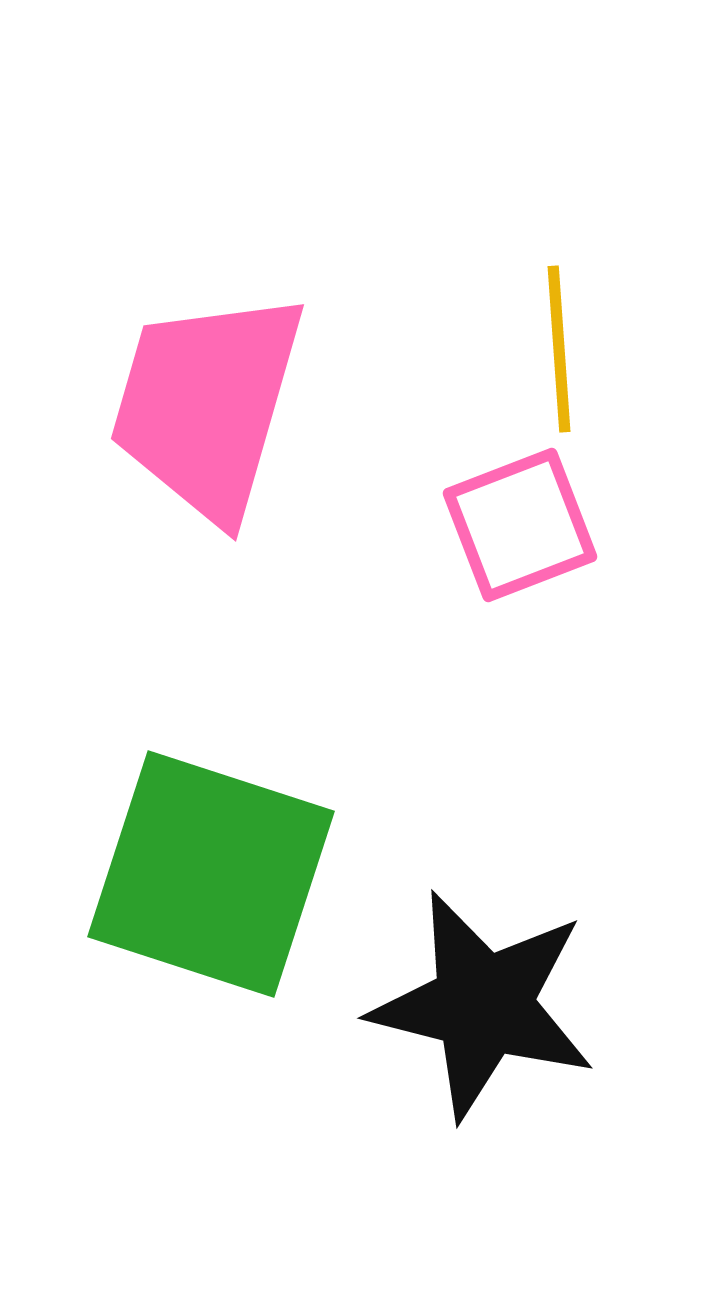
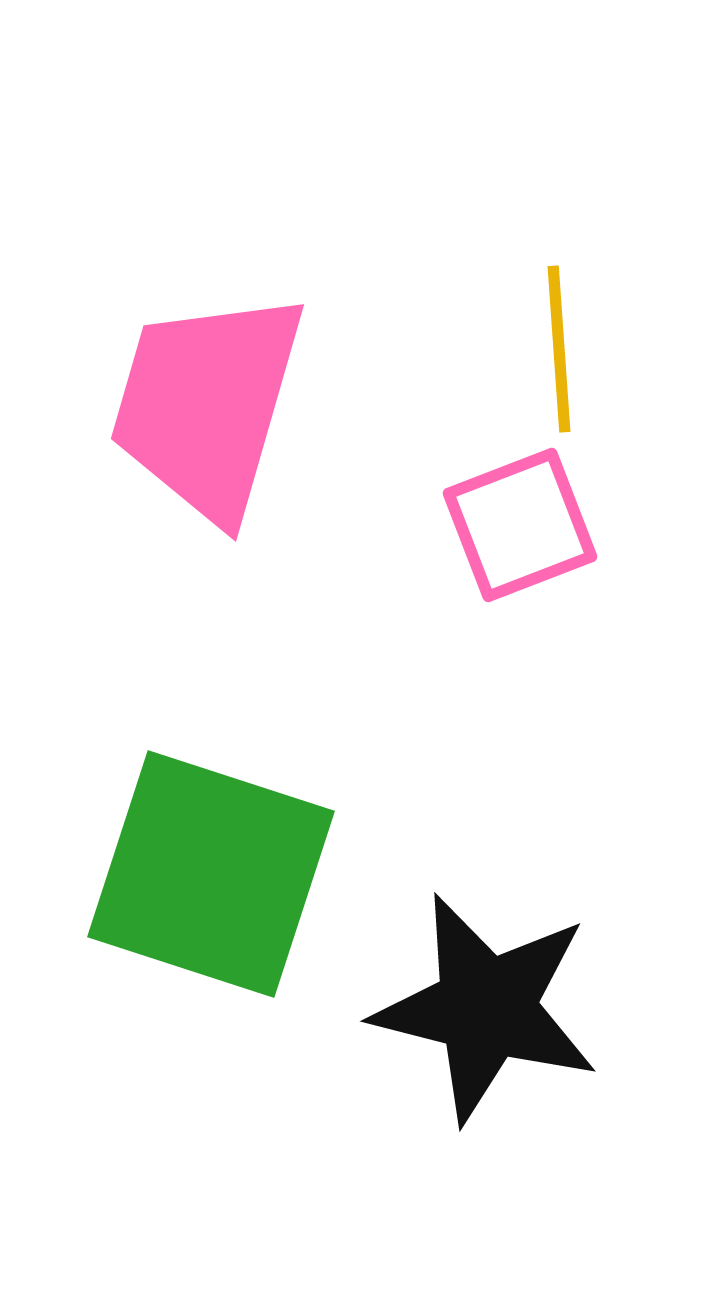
black star: moved 3 px right, 3 px down
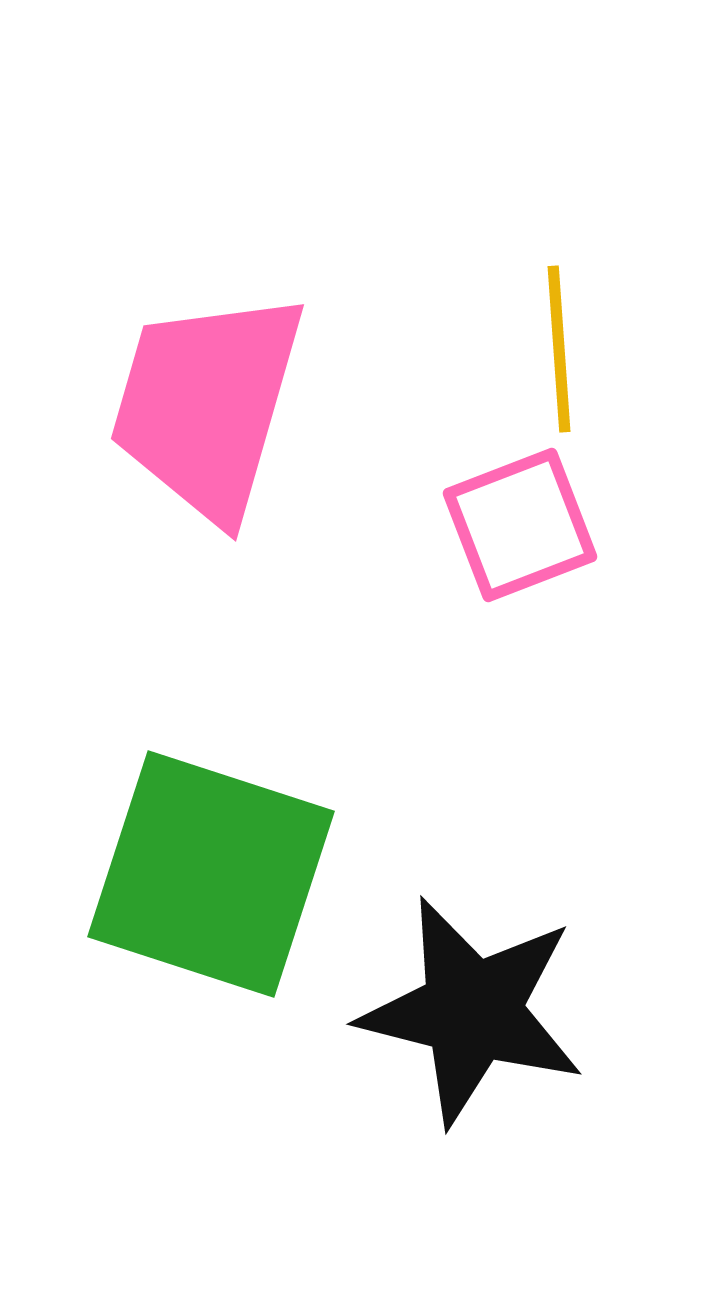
black star: moved 14 px left, 3 px down
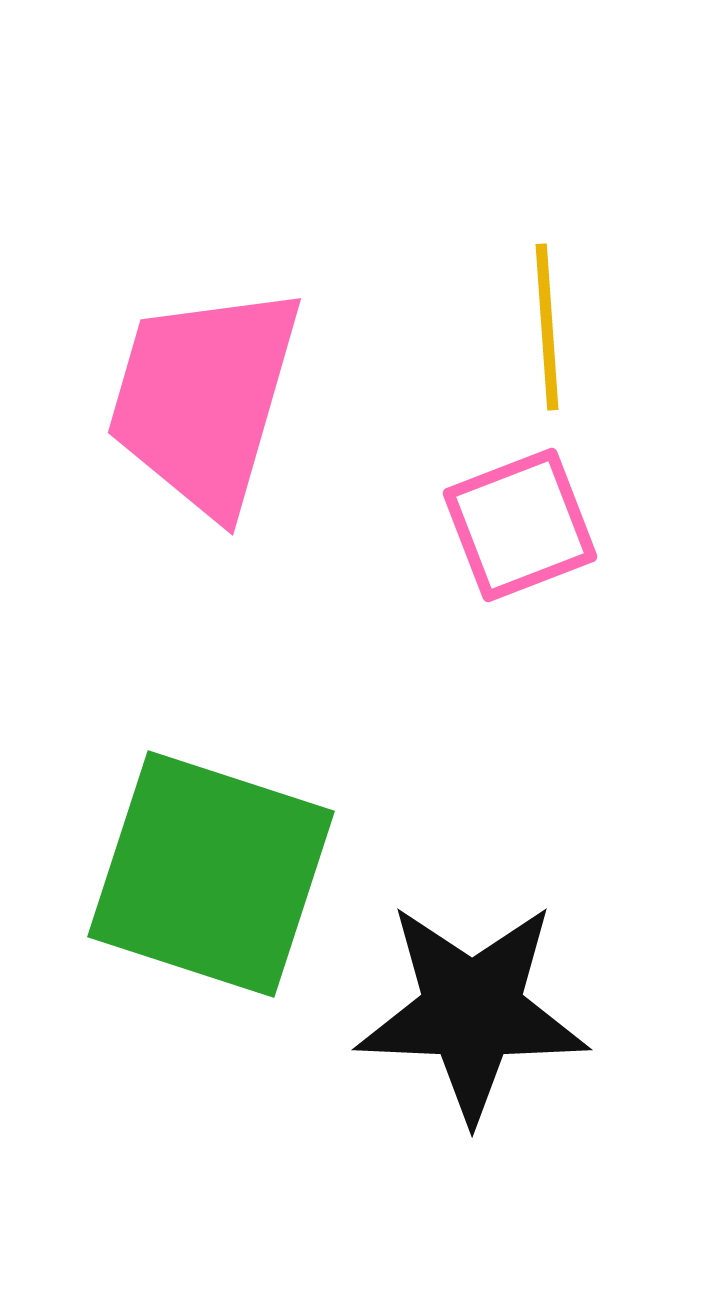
yellow line: moved 12 px left, 22 px up
pink trapezoid: moved 3 px left, 6 px up
black star: rotated 12 degrees counterclockwise
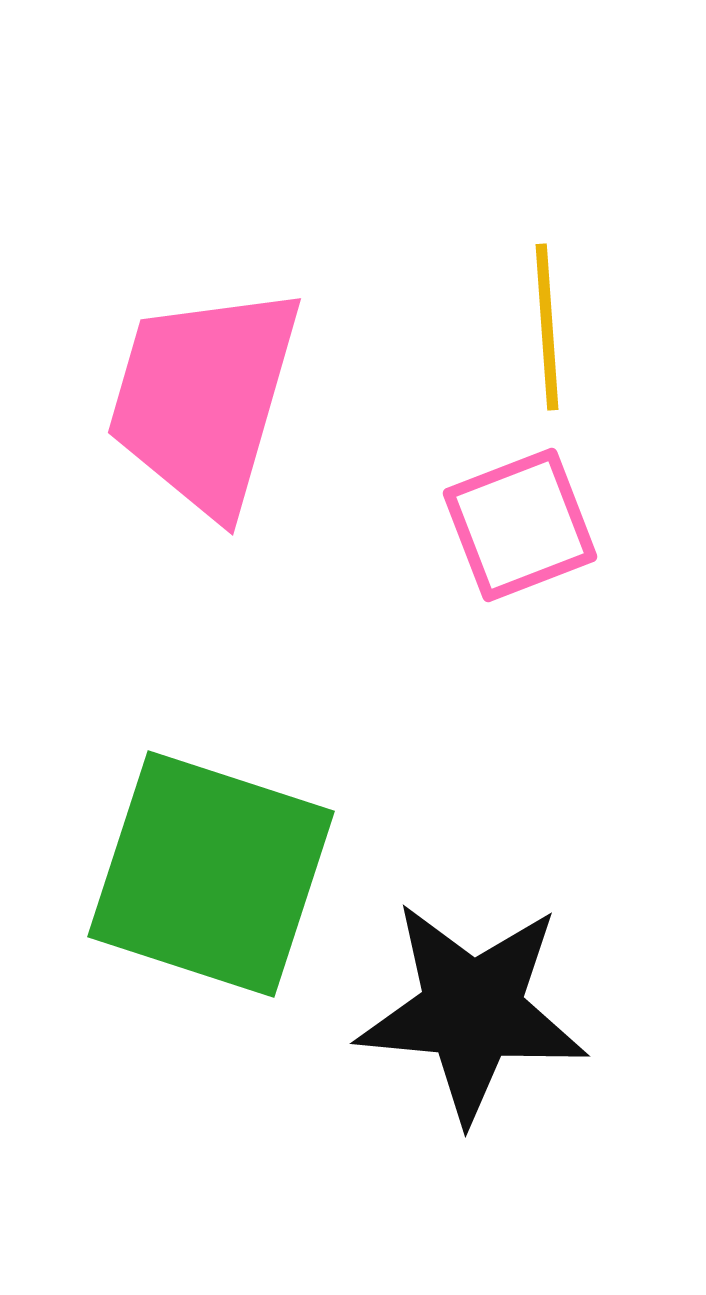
black star: rotated 3 degrees clockwise
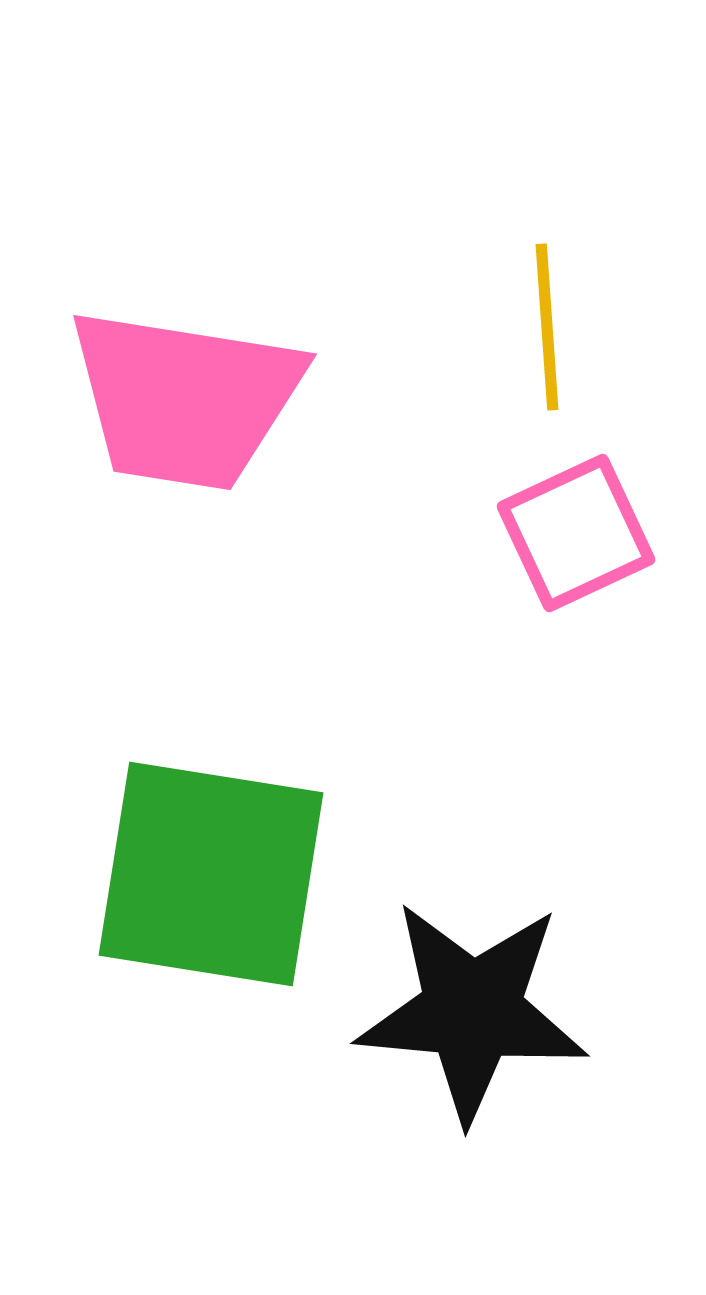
pink trapezoid: moved 19 px left; rotated 97 degrees counterclockwise
pink square: moved 56 px right, 8 px down; rotated 4 degrees counterclockwise
green square: rotated 9 degrees counterclockwise
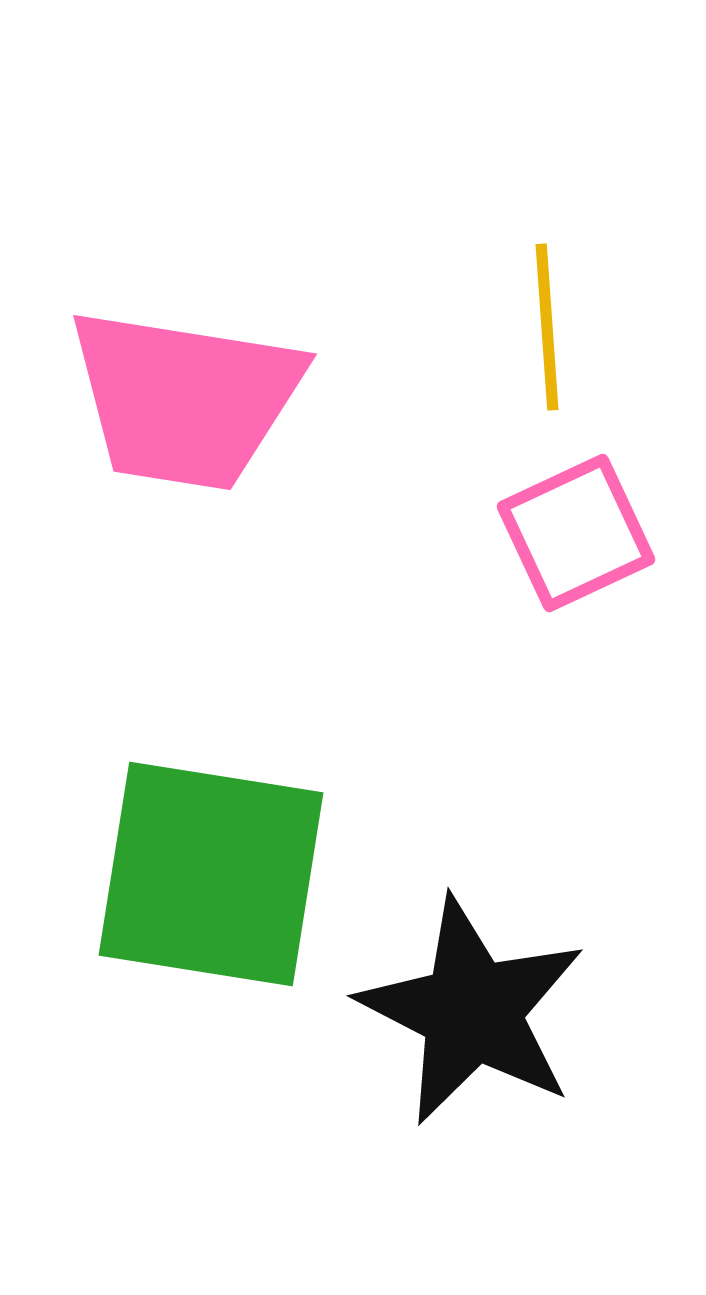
black star: rotated 22 degrees clockwise
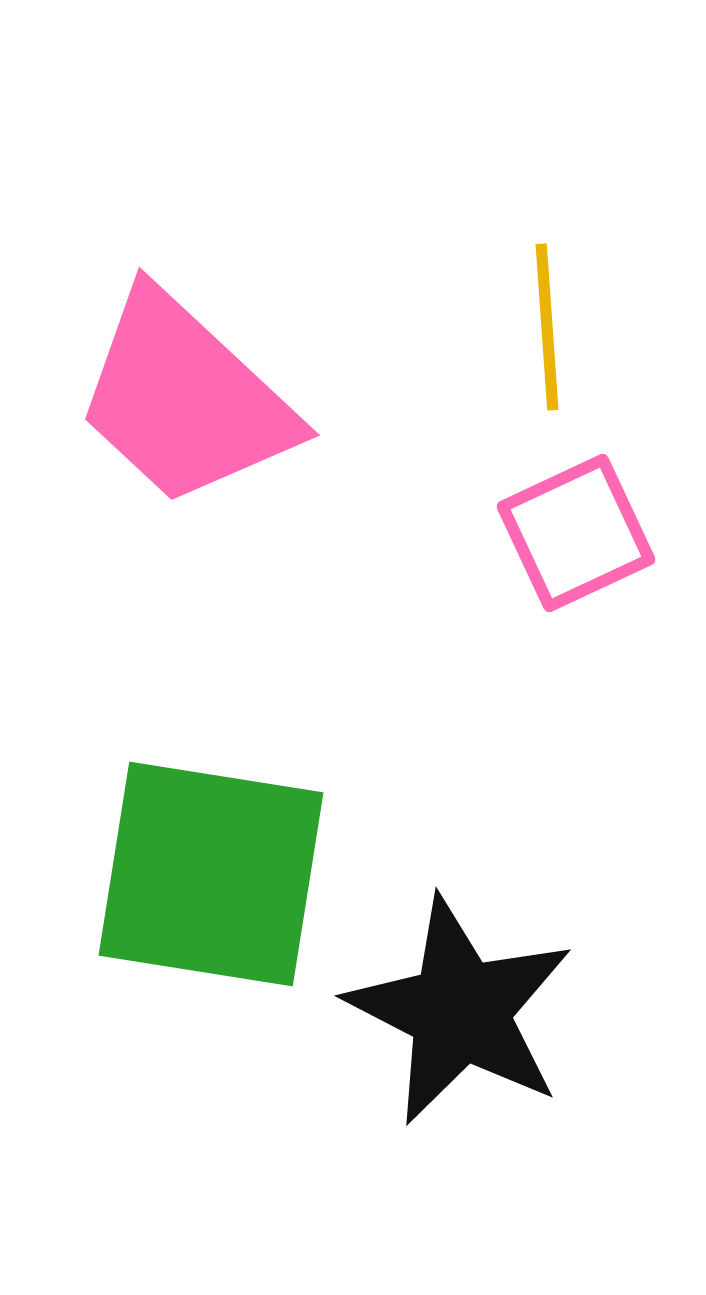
pink trapezoid: rotated 34 degrees clockwise
black star: moved 12 px left
